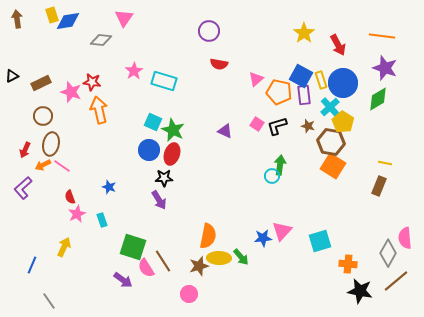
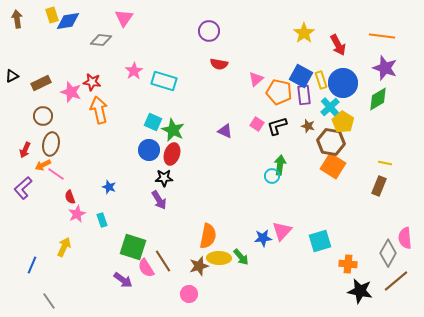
pink line at (62, 166): moved 6 px left, 8 px down
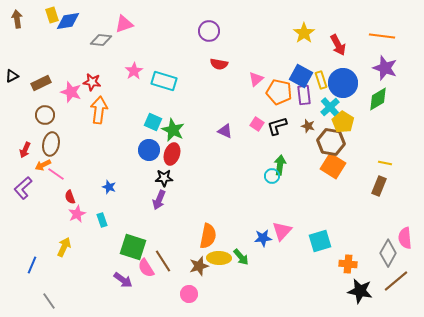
pink triangle at (124, 18): moved 6 px down; rotated 36 degrees clockwise
orange arrow at (99, 110): rotated 20 degrees clockwise
brown circle at (43, 116): moved 2 px right, 1 px up
purple arrow at (159, 200): rotated 54 degrees clockwise
